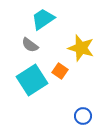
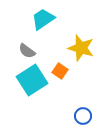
gray semicircle: moved 3 px left, 6 px down
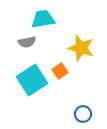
cyan trapezoid: rotated 25 degrees clockwise
gray semicircle: moved 9 px up; rotated 48 degrees counterclockwise
orange square: rotated 21 degrees clockwise
blue circle: moved 2 px up
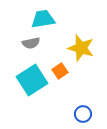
gray semicircle: moved 4 px right, 1 px down
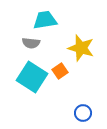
cyan trapezoid: moved 2 px right, 1 px down
gray semicircle: rotated 18 degrees clockwise
cyan square: moved 3 px up; rotated 24 degrees counterclockwise
blue circle: moved 1 px up
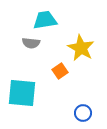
yellow star: rotated 12 degrees clockwise
cyan square: moved 10 px left, 16 px down; rotated 28 degrees counterclockwise
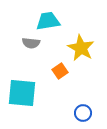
cyan trapezoid: moved 3 px right, 1 px down
